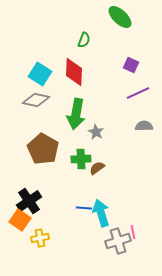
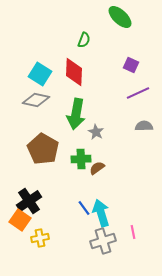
blue line: rotated 49 degrees clockwise
gray cross: moved 15 px left
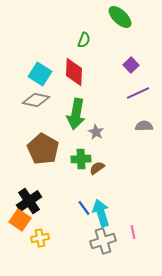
purple square: rotated 21 degrees clockwise
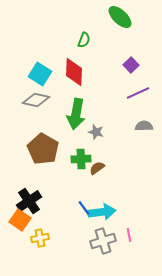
gray star: rotated 14 degrees counterclockwise
cyan arrow: moved 1 px right, 1 px up; rotated 100 degrees clockwise
pink line: moved 4 px left, 3 px down
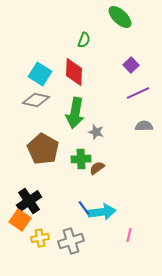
green arrow: moved 1 px left, 1 px up
pink line: rotated 24 degrees clockwise
gray cross: moved 32 px left
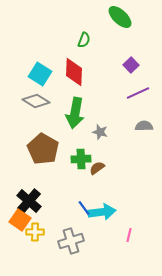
gray diamond: moved 1 px down; rotated 20 degrees clockwise
gray star: moved 4 px right
black cross: rotated 15 degrees counterclockwise
yellow cross: moved 5 px left, 6 px up; rotated 12 degrees clockwise
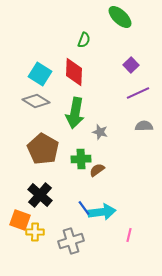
brown semicircle: moved 2 px down
black cross: moved 11 px right, 6 px up
orange square: rotated 15 degrees counterclockwise
